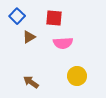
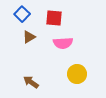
blue square: moved 5 px right, 2 px up
yellow circle: moved 2 px up
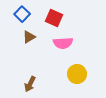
red square: rotated 18 degrees clockwise
brown arrow: moved 1 px left, 2 px down; rotated 98 degrees counterclockwise
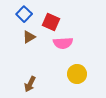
blue square: moved 2 px right
red square: moved 3 px left, 4 px down
